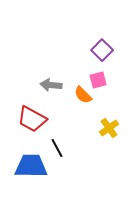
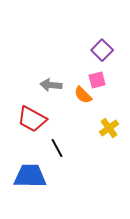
pink square: moved 1 px left
blue trapezoid: moved 1 px left, 10 px down
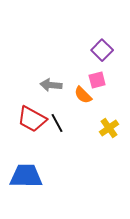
black line: moved 25 px up
blue trapezoid: moved 4 px left
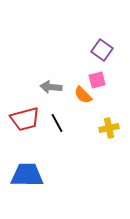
purple square: rotated 10 degrees counterclockwise
gray arrow: moved 2 px down
red trapezoid: moved 7 px left; rotated 44 degrees counterclockwise
yellow cross: rotated 24 degrees clockwise
blue trapezoid: moved 1 px right, 1 px up
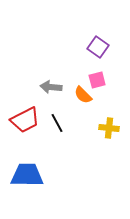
purple square: moved 4 px left, 3 px up
red trapezoid: moved 1 px down; rotated 12 degrees counterclockwise
yellow cross: rotated 18 degrees clockwise
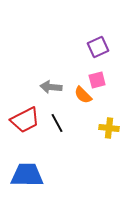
purple square: rotated 30 degrees clockwise
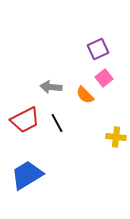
purple square: moved 2 px down
pink square: moved 7 px right, 2 px up; rotated 24 degrees counterclockwise
orange semicircle: moved 2 px right
yellow cross: moved 7 px right, 9 px down
blue trapezoid: rotated 32 degrees counterclockwise
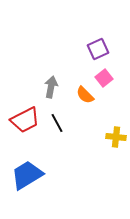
gray arrow: rotated 95 degrees clockwise
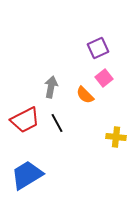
purple square: moved 1 px up
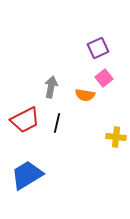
orange semicircle: rotated 36 degrees counterclockwise
black line: rotated 42 degrees clockwise
